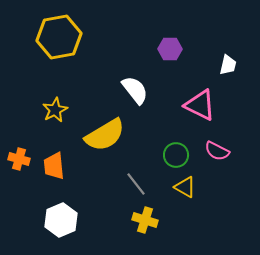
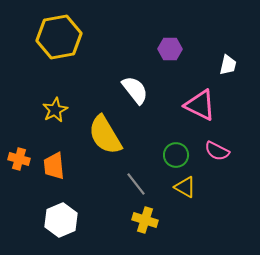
yellow semicircle: rotated 90 degrees clockwise
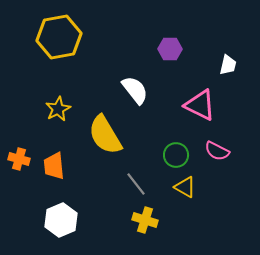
yellow star: moved 3 px right, 1 px up
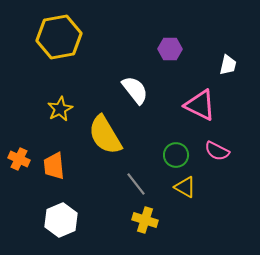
yellow star: moved 2 px right
orange cross: rotated 10 degrees clockwise
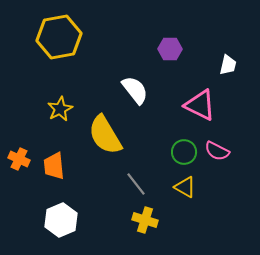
green circle: moved 8 px right, 3 px up
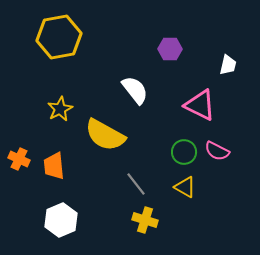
yellow semicircle: rotated 30 degrees counterclockwise
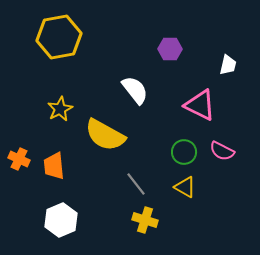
pink semicircle: moved 5 px right
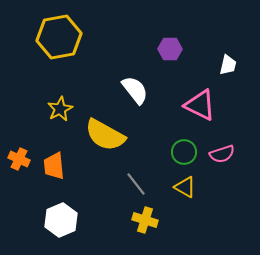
pink semicircle: moved 3 px down; rotated 45 degrees counterclockwise
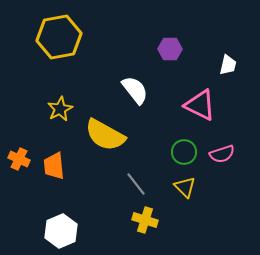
yellow triangle: rotated 15 degrees clockwise
white hexagon: moved 11 px down
